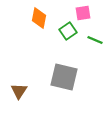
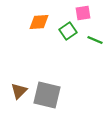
orange diamond: moved 4 px down; rotated 75 degrees clockwise
gray square: moved 17 px left, 18 px down
brown triangle: rotated 12 degrees clockwise
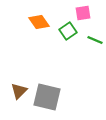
orange diamond: rotated 60 degrees clockwise
gray square: moved 2 px down
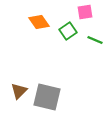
pink square: moved 2 px right, 1 px up
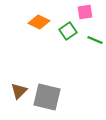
orange diamond: rotated 30 degrees counterclockwise
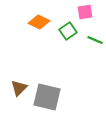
brown triangle: moved 3 px up
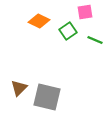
orange diamond: moved 1 px up
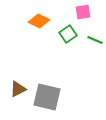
pink square: moved 2 px left
green square: moved 3 px down
brown triangle: moved 1 px left, 1 px down; rotated 18 degrees clockwise
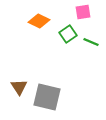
green line: moved 4 px left, 2 px down
brown triangle: moved 1 px right, 2 px up; rotated 36 degrees counterclockwise
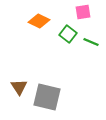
green square: rotated 18 degrees counterclockwise
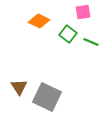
gray square: rotated 12 degrees clockwise
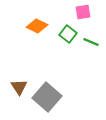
orange diamond: moved 2 px left, 5 px down
gray square: rotated 16 degrees clockwise
